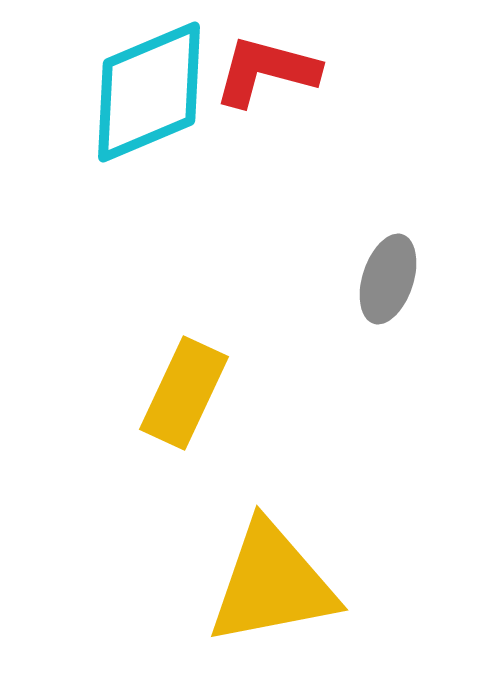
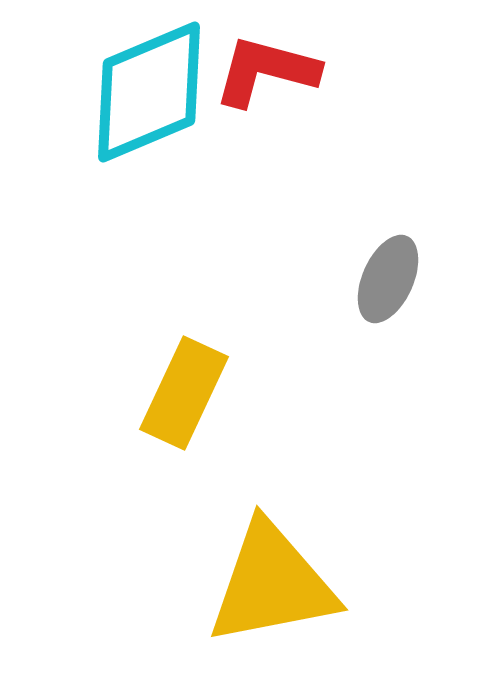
gray ellipse: rotated 6 degrees clockwise
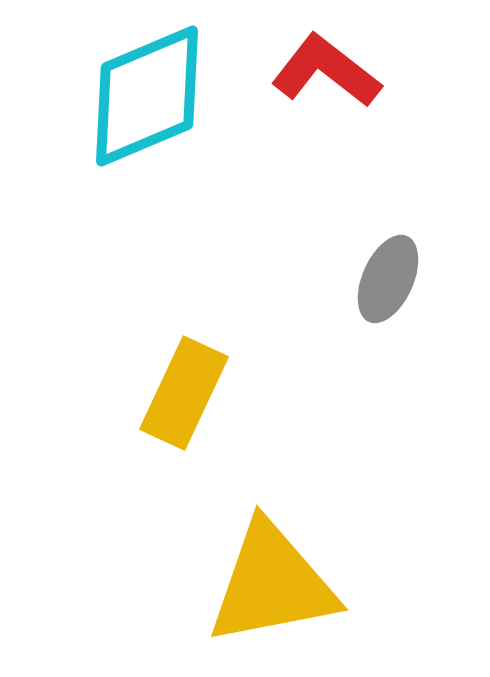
red L-shape: moved 60 px right; rotated 23 degrees clockwise
cyan diamond: moved 2 px left, 4 px down
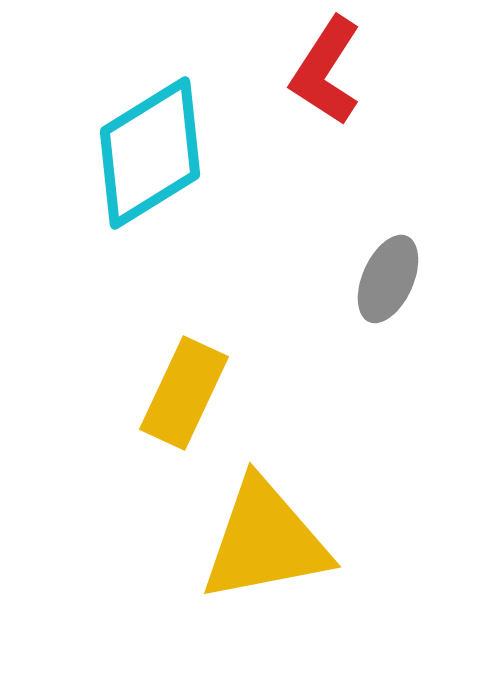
red L-shape: rotated 95 degrees counterclockwise
cyan diamond: moved 3 px right, 57 px down; rotated 9 degrees counterclockwise
yellow triangle: moved 7 px left, 43 px up
